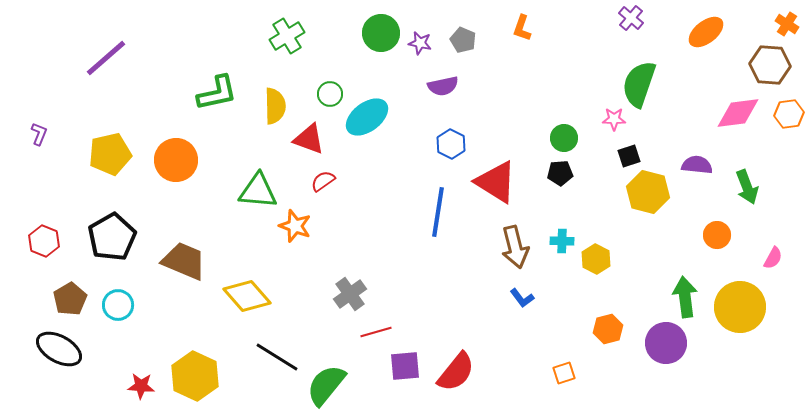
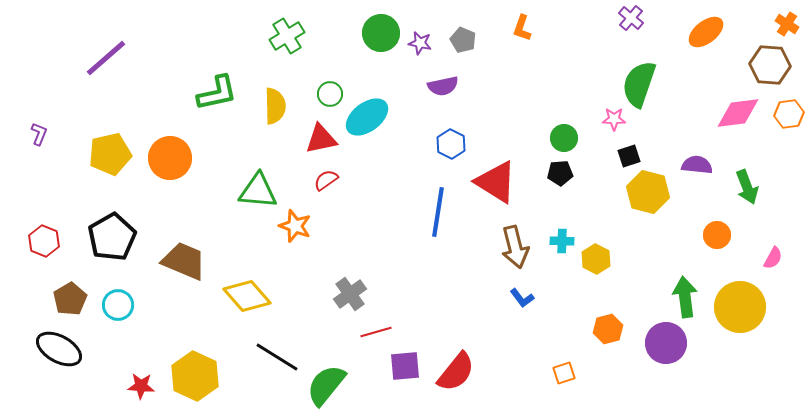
red triangle at (309, 139): moved 12 px right; rotated 32 degrees counterclockwise
orange circle at (176, 160): moved 6 px left, 2 px up
red semicircle at (323, 181): moved 3 px right, 1 px up
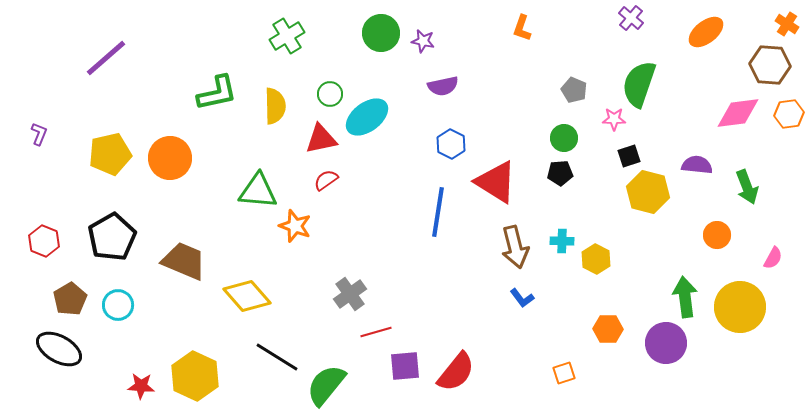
gray pentagon at (463, 40): moved 111 px right, 50 px down
purple star at (420, 43): moved 3 px right, 2 px up
orange hexagon at (608, 329): rotated 16 degrees clockwise
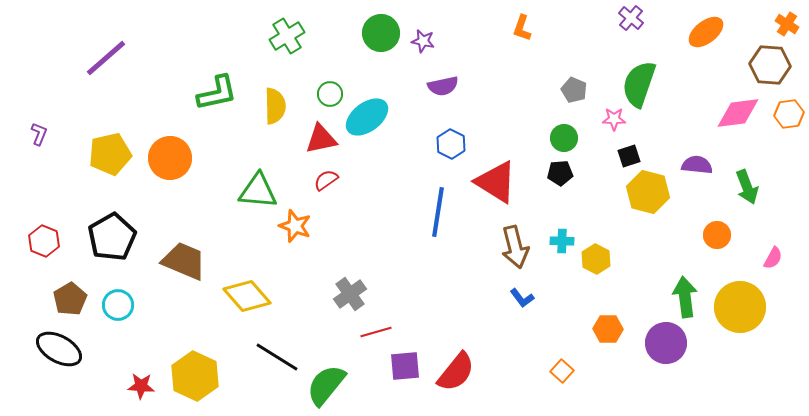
orange square at (564, 373): moved 2 px left, 2 px up; rotated 30 degrees counterclockwise
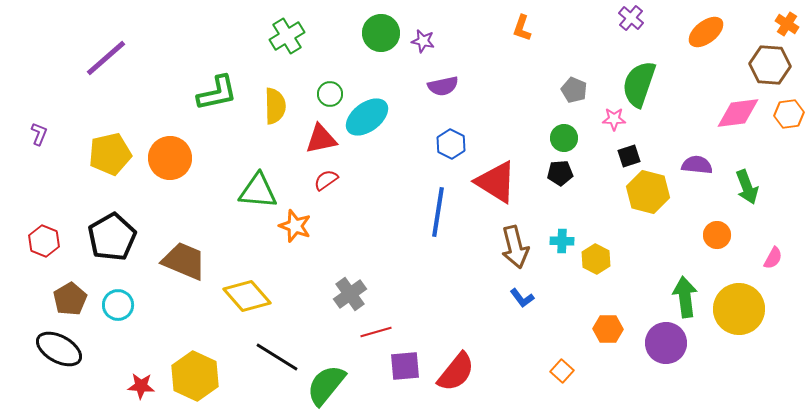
yellow circle at (740, 307): moved 1 px left, 2 px down
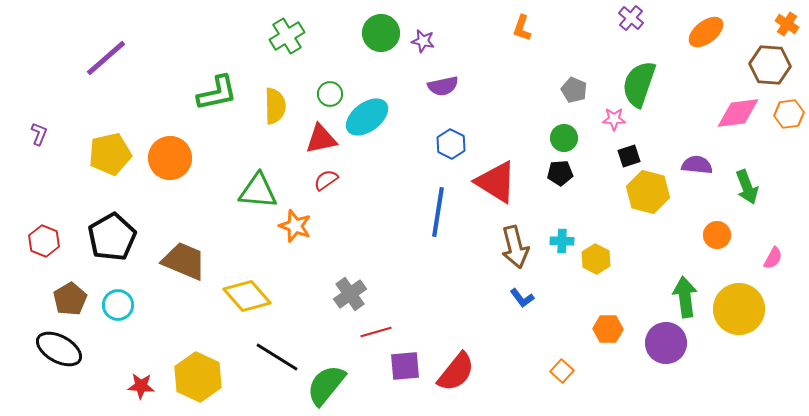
yellow hexagon at (195, 376): moved 3 px right, 1 px down
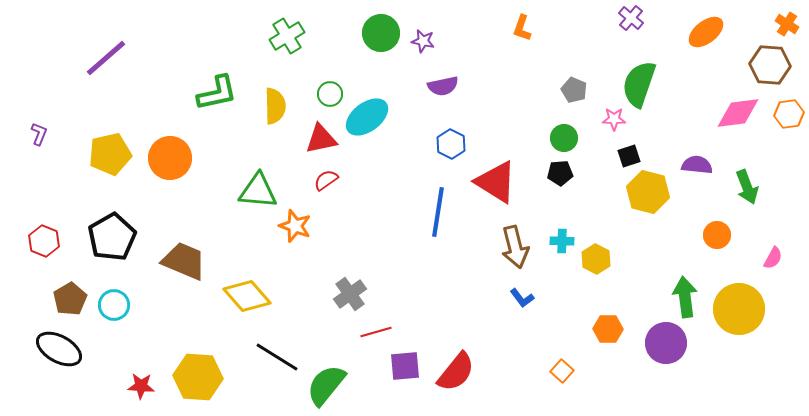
cyan circle at (118, 305): moved 4 px left
yellow hexagon at (198, 377): rotated 21 degrees counterclockwise
